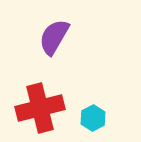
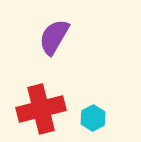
red cross: moved 1 px right, 1 px down
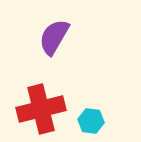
cyan hexagon: moved 2 px left, 3 px down; rotated 25 degrees counterclockwise
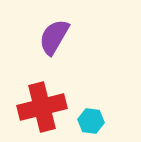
red cross: moved 1 px right, 2 px up
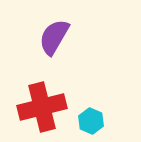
cyan hexagon: rotated 15 degrees clockwise
